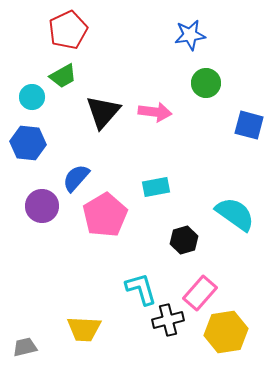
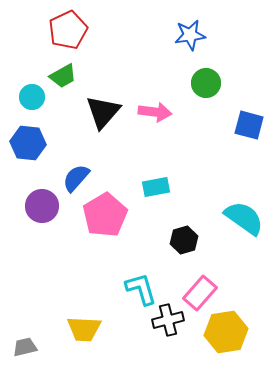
cyan semicircle: moved 9 px right, 4 px down
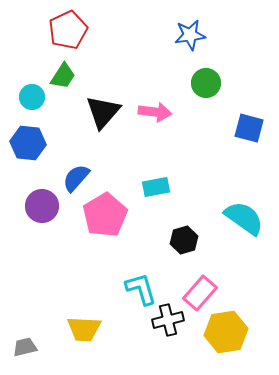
green trapezoid: rotated 28 degrees counterclockwise
blue square: moved 3 px down
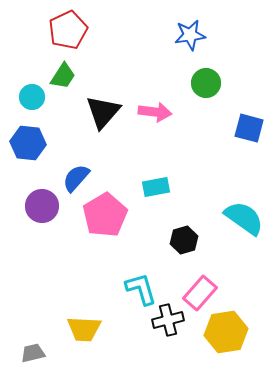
gray trapezoid: moved 8 px right, 6 px down
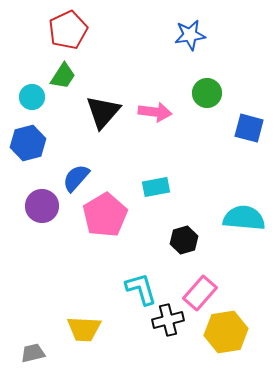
green circle: moved 1 px right, 10 px down
blue hexagon: rotated 20 degrees counterclockwise
cyan semicircle: rotated 30 degrees counterclockwise
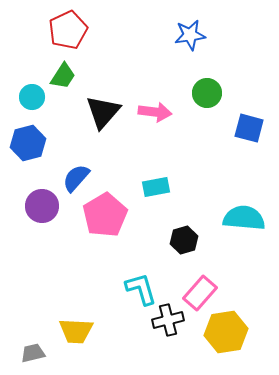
yellow trapezoid: moved 8 px left, 2 px down
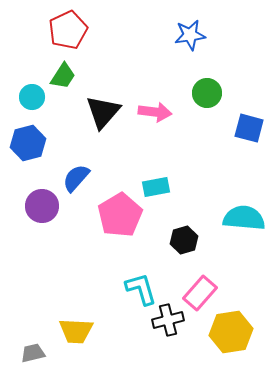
pink pentagon: moved 15 px right
yellow hexagon: moved 5 px right
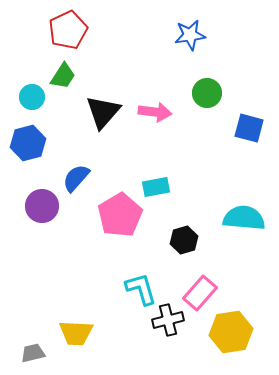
yellow trapezoid: moved 2 px down
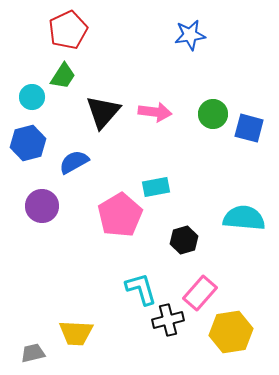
green circle: moved 6 px right, 21 px down
blue semicircle: moved 2 px left, 16 px up; rotated 20 degrees clockwise
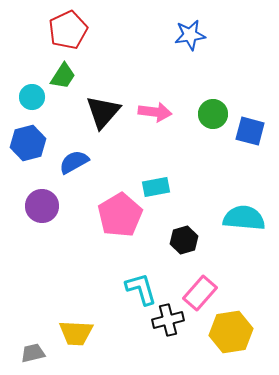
blue square: moved 1 px right, 3 px down
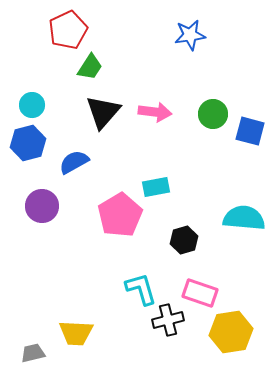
green trapezoid: moved 27 px right, 9 px up
cyan circle: moved 8 px down
pink rectangle: rotated 68 degrees clockwise
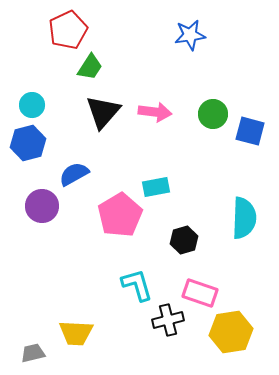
blue semicircle: moved 12 px down
cyan semicircle: rotated 87 degrees clockwise
cyan L-shape: moved 4 px left, 4 px up
